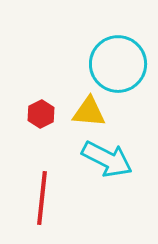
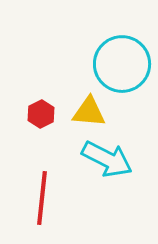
cyan circle: moved 4 px right
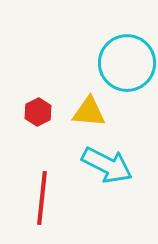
cyan circle: moved 5 px right, 1 px up
red hexagon: moved 3 px left, 2 px up
cyan arrow: moved 6 px down
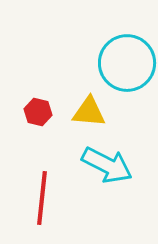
red hexagon: rotated 20 degrees counterclockwise
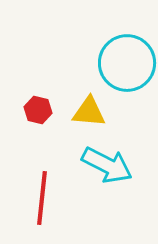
red hexagon: moved 2 px up
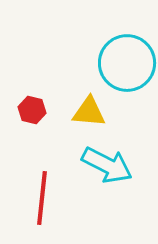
red hexagon: moved 6 px left
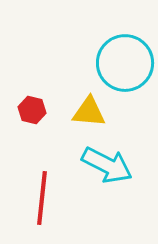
cyan circle: moved 2 px left
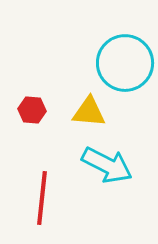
red hexagon: rotated 8 degrees counterclockwise
